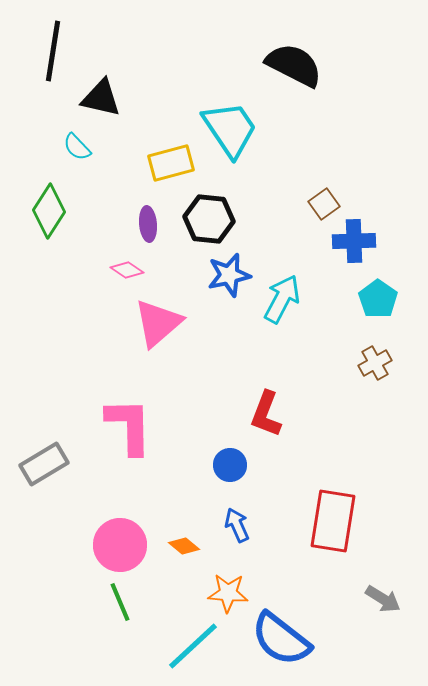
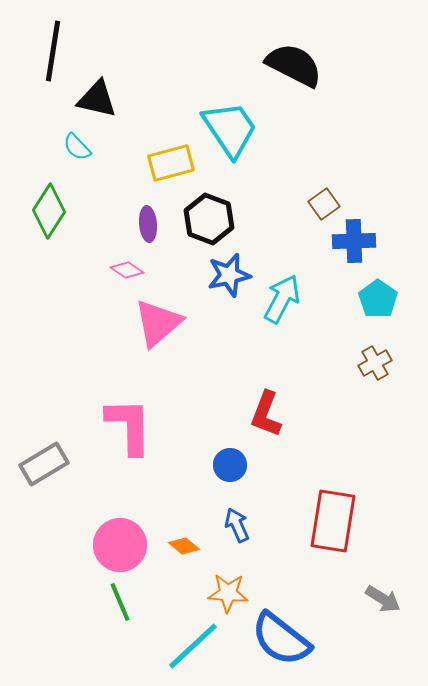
black triangle: moved 4 px left, 1 px down
black hexagon: rotated 15 degrees clockwise
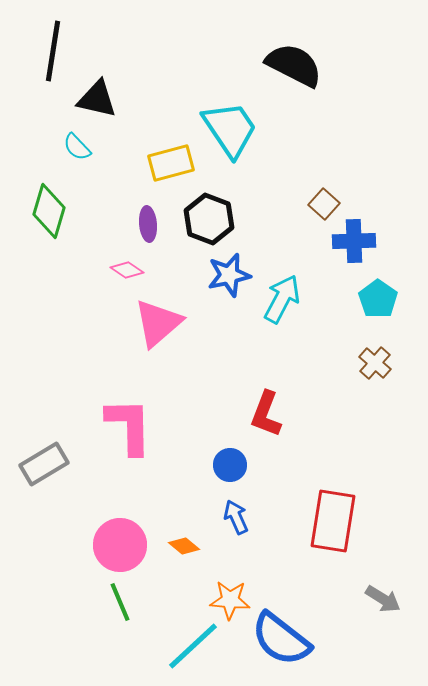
brown square: rotated 12 degrees counterclockwise
green diamond: rotated 16 degrees counterclockwise
brown cross: rotated 20 degrees counterclockwise
blue arrow: moved 1 px left, 8 px up
orange star: moved 2 px right, 7 px down
